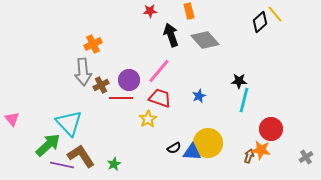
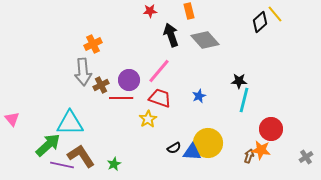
cyan triangle: moved 1 px right; rotated 48 degrees counterclockwise
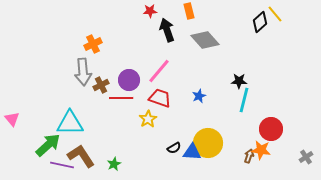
black arrow: moved 4 px left, 5 px up
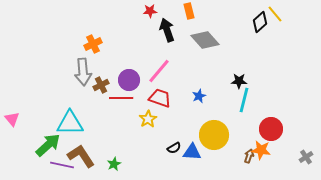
yellow circle: moved 6 px right, 8 px up
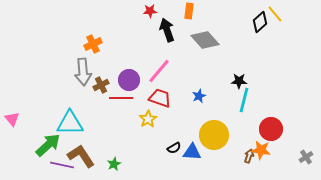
orange rectangle: rotated 21 degrees clockwise
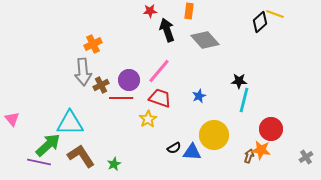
yellow line: rotated 30 degrees counterclockwise
purple line: moved 23 px left, 3 px up
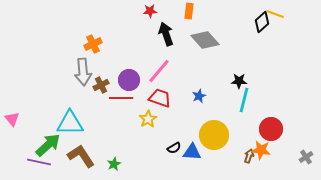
black diamond: moved 2 px right
black arrow: moved 1 px left, 4 px down
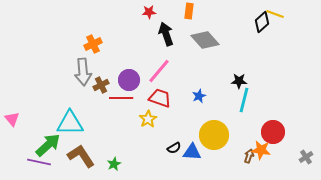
red star: moved 1 px left, 1 px down
red circle: moved 2 px right, 3 px down
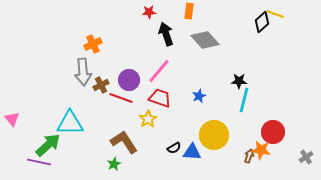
red line: rotated 20 degrees clockwise
brown L-shape: moved 43 px right, 14 px up
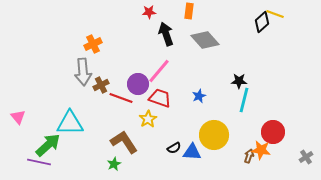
purple circle: moved 9 px right, 4 px down
pink triangle: moved 6 px right, 2 px up
